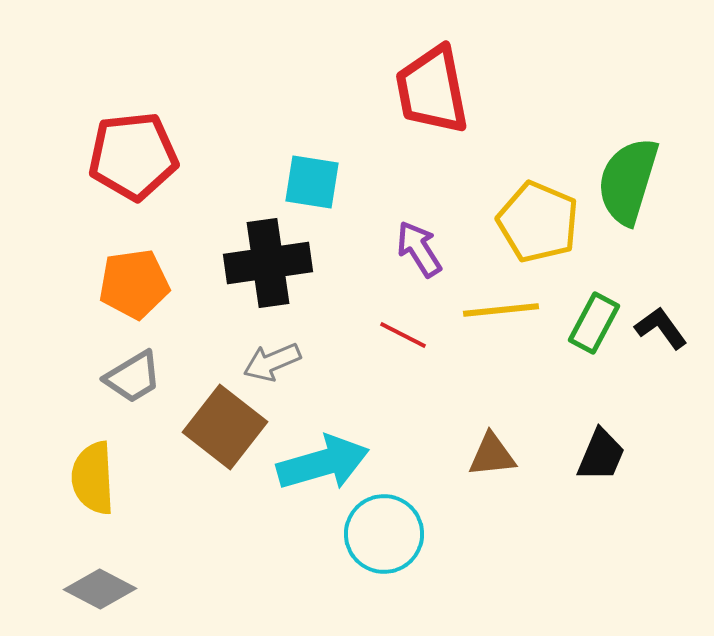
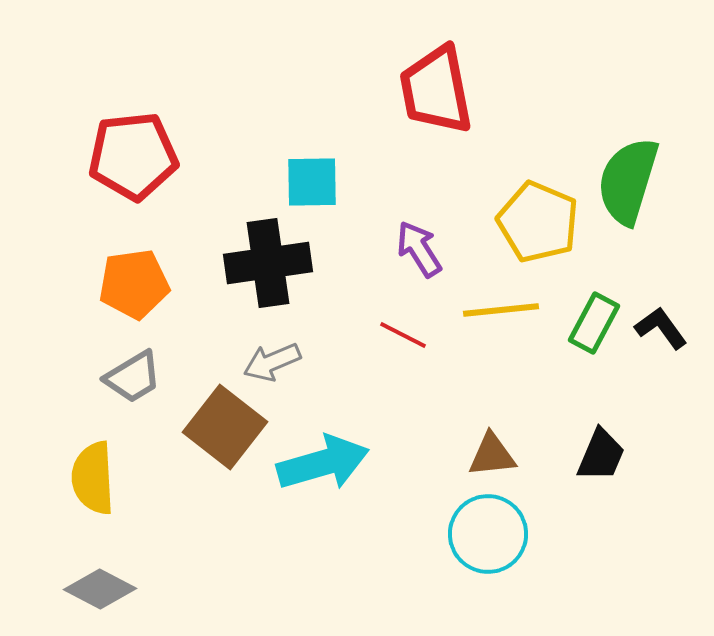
red trapezoid: moved 4 px right
cyan square: rotated 10 degrees counterclockwise
cyan circle: moved 104 px right
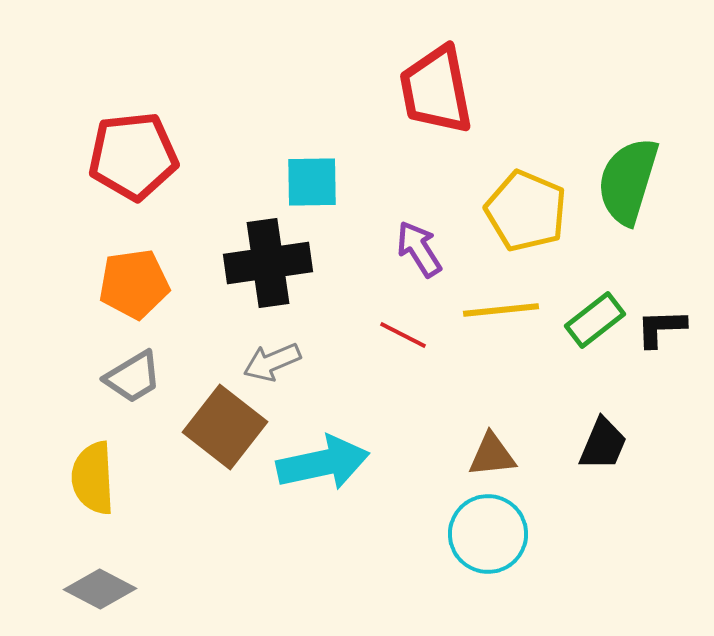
yellow pentagon: moved 12 px left, 11 px up
green rectangle: moved 1 px right, 3 px up; rotated 24 degrees clockwise
black L-shape: rotated 56 degrees counterclockwise
black trapezoid: moved 2 px right, 11 px up
cyan arrow: rotated 4 degrees clockwise
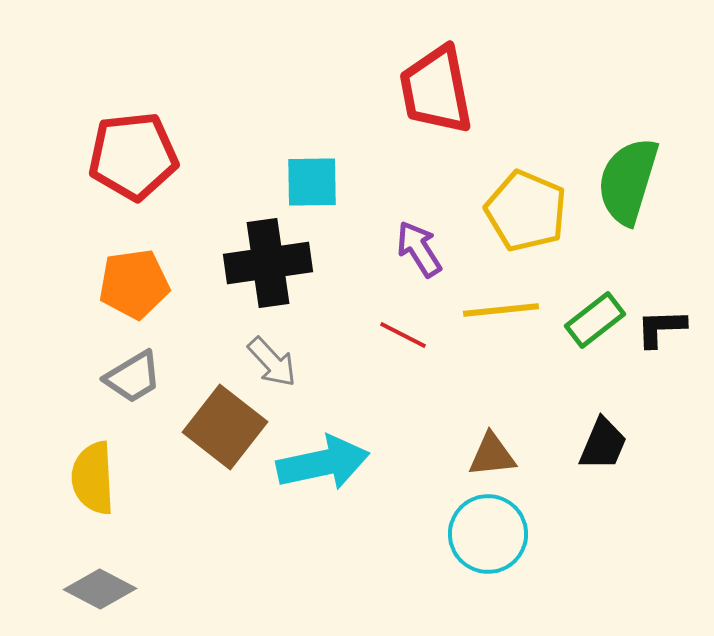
gray arrow: rotated 110 degrees counterclockwise
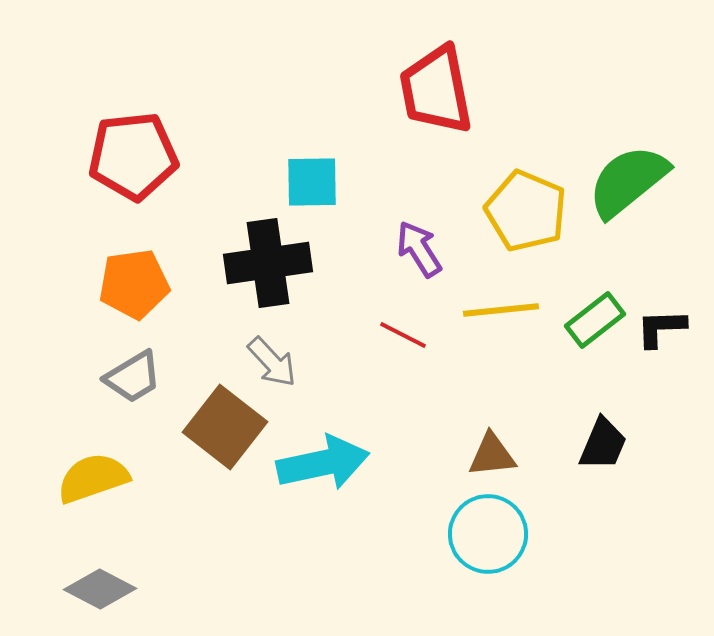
green semicircle: rotated 34 degrees clockwise
yellow semicircle: rotated 74 degrees clockwise
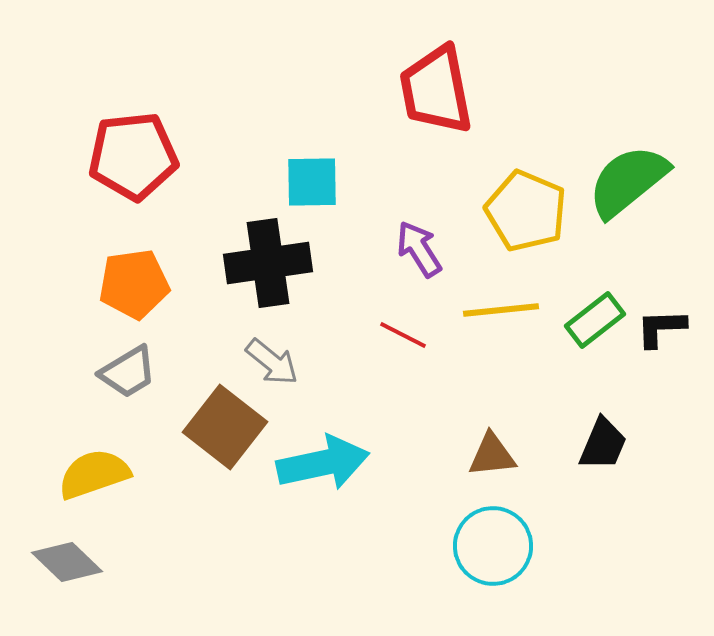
gray arrow: rotated 8 degrees counterclockwise
gray trapezoid: moved 5 px left, 5 px up
yellow semicircle: moved 1 px right, 4 px up
cyan circle: moved 5 px right, 12 px down
gray diamond: moved 33 px left, 27 px up; rotated 16 degrees clockwise
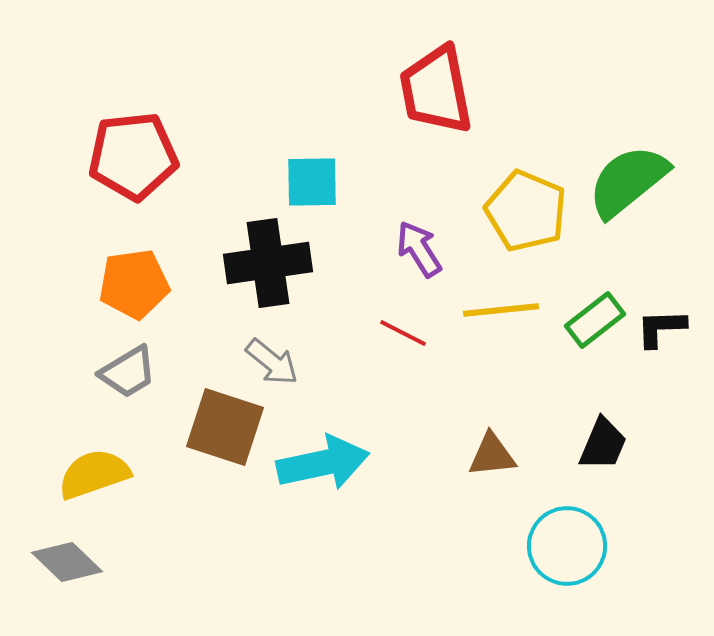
red line: moved 2 px up
brown square: rotated 20 degrees counterclockwise
cyan circle: moved 74 px right
